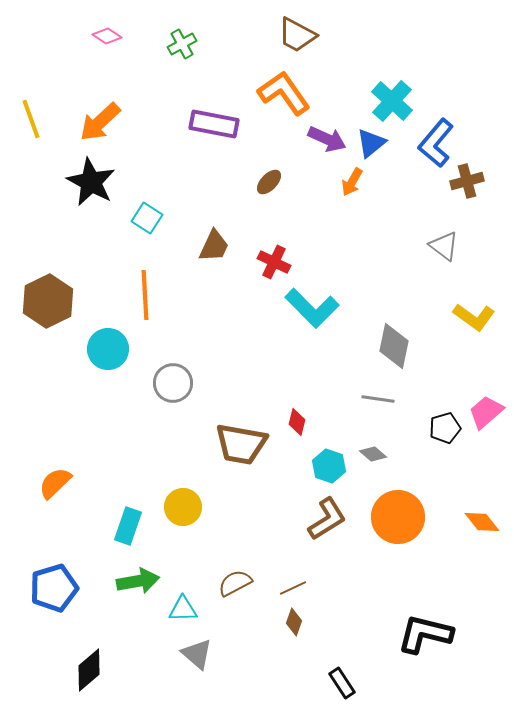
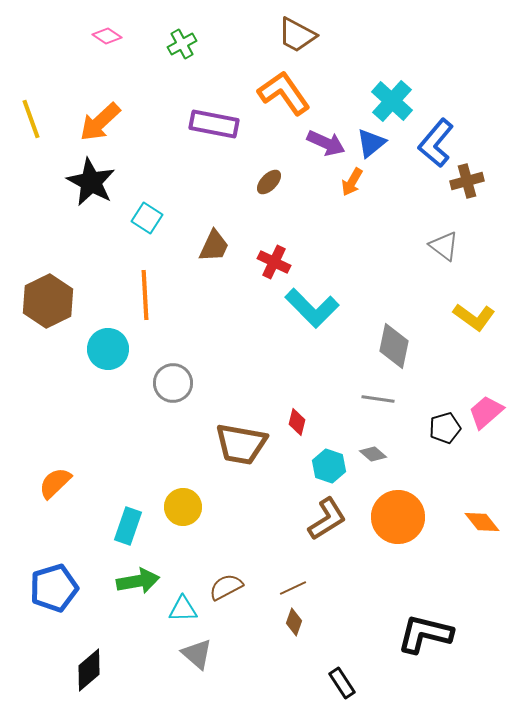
purple arrow at (327, 139): moved 1 px left, 4 px down
brown semicircle at (235, 583): moved 9 px left, 4 px down
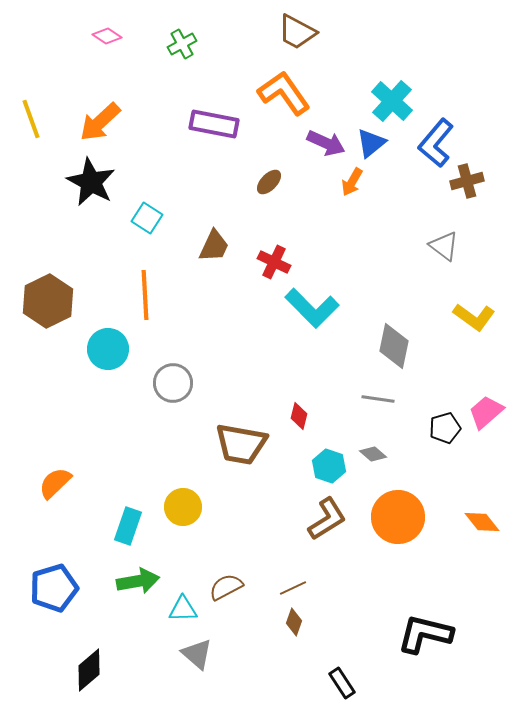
brown trapezoid at (297, 35): moved 3 px up
red diamond at (297, 422): moved 2 px right, 6 px up
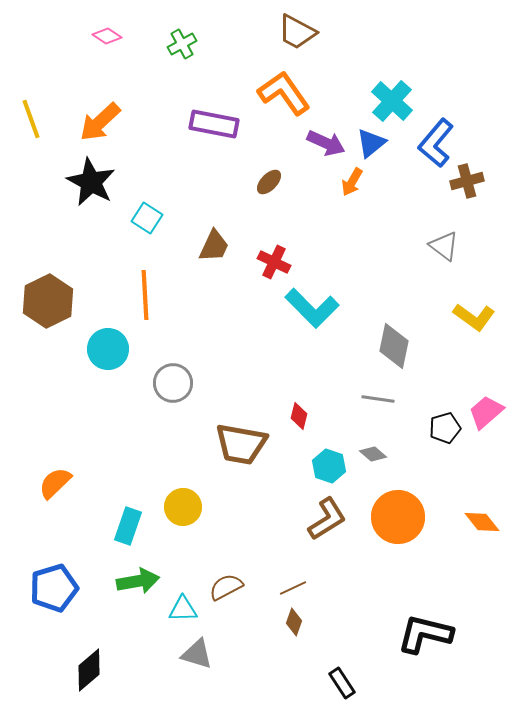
gray triangle at (197, 654): rotated 24 degrees counterclockwise
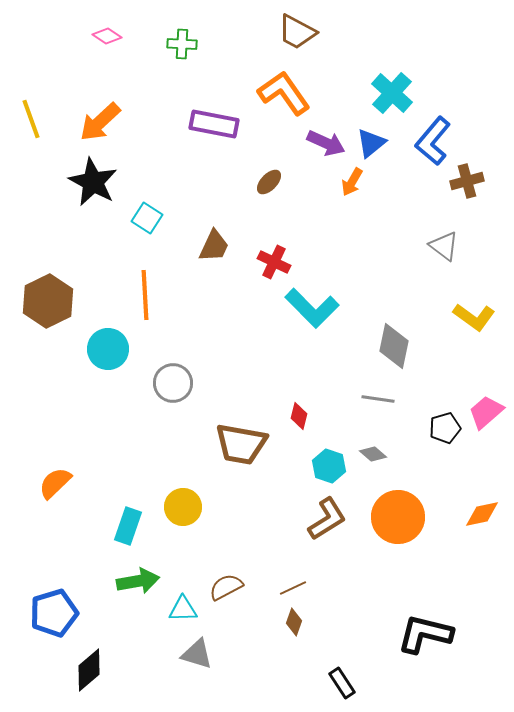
green cross at (182, 44): rotated 32 degrees clockwise
cyan cross at (392, 101): moved 8 px up
blue L-shape at (436, 143): moved 3 px left, 2 px up
black star at (91, 182): moved 2 px right
orange diamond at (482, 522): moved 8 px up; rotated 63 degrees counterclockwise
blue pentagon at (54, 588): moved 25 px down
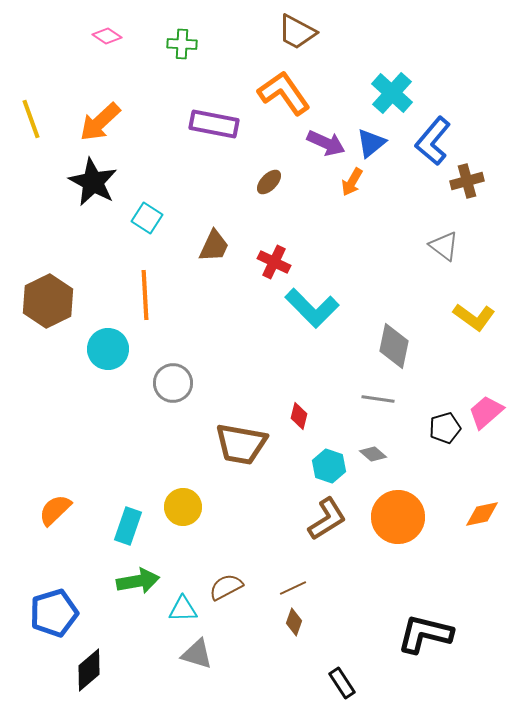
orange semicircle at (55, 483): moved 27 px down
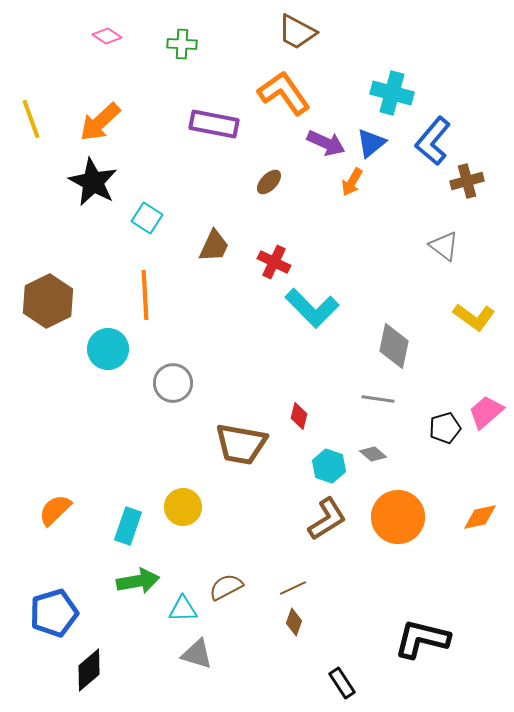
cyan cross at (392, 93): rotated 27 degrees counterclockwise
orange diamond at (482, 514): moved 2 px left, 3 px down
black L-shape at (425, 634): moved 3 px left, 5 px down
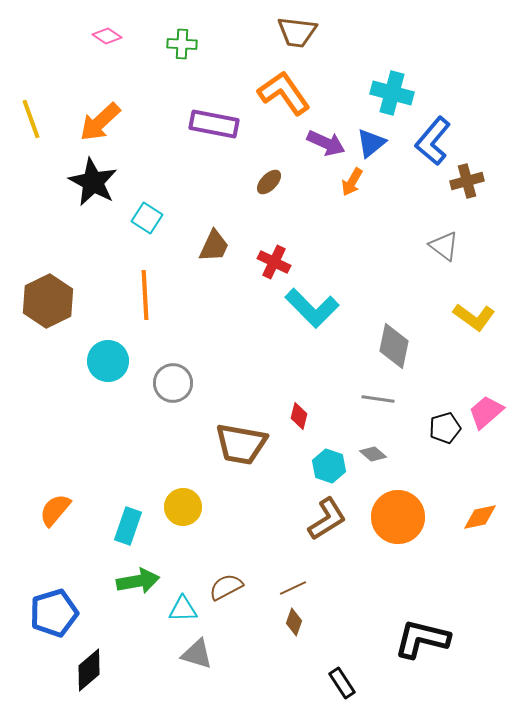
brown trapezoid at (297, 32): rotated 21 degrees counterclockwise
cyan circle at (108, 349): moved 12 px down
orange semicircle at (55, 510): rotated 6 degrees counterclockwise
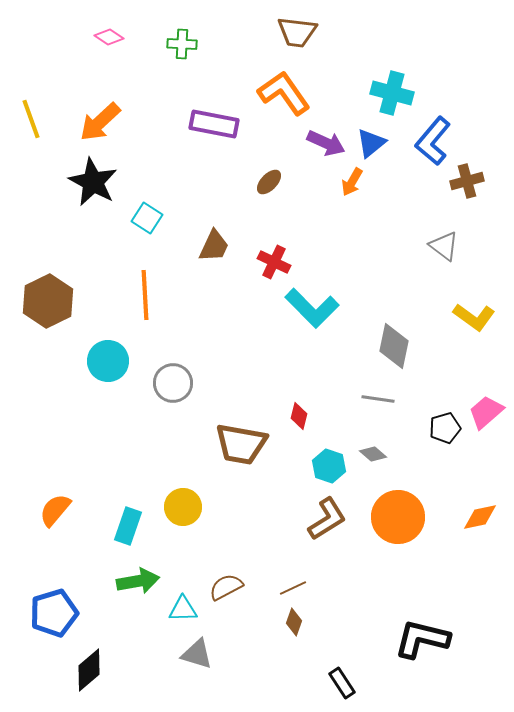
pink diamond at (107, 36): moved 2 px right, 1 px down
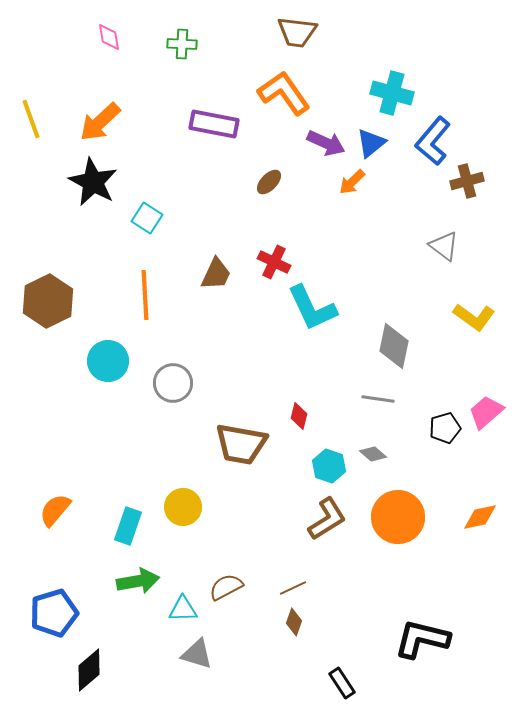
pink diamond at (109, 37): rotated 48 degrees clockwise
orange arrow at (352, 182): rotated 16 degrees clockwise
brown trapezoid at (214, 246): moved 2 px right, 28 px down
cyan L-shape at (312, 308): rotated 20 degrees clockwise
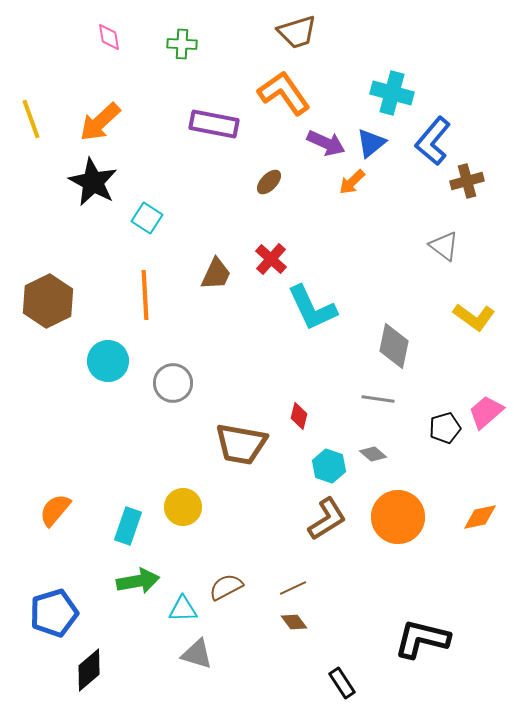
brown trapezoid at (297, 32): rotated 24 degrees counterclockwise
red cross at (274, 262): moved 3 px left, 3 px up; rotated 16 degrees clockwise
brown diamond at (294, 622): rotated 56 degrees counterclockwise
